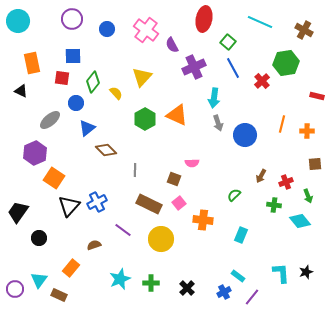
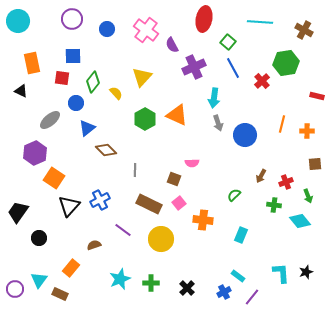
cyan line at (260, 22): rotated 20 degrees counterclockwise
blue cross at (97, 202): moved 3 px right, 2 px up
brown rectangle at (59, 295): moved 1 px right, 1 px up
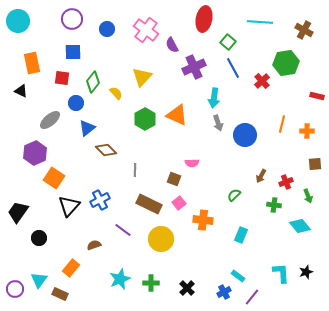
blue square at (73, 56): moved 4 px up
cyan diamond at (300, 221): moved 5 px down
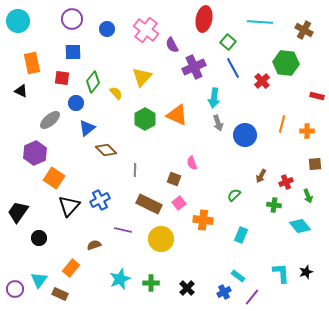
green hexagon at (286, 63): rotated 15 degrees clockwise
pink semicircle at (192, 163): rotated 72 degrees clockwise
purple line at (123, 230): rotated 24 degrees counterclockwise
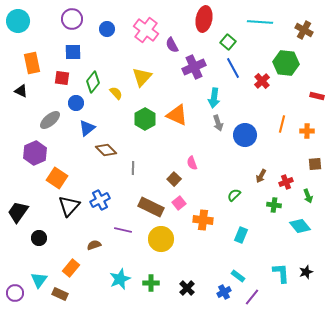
gray line at (135, 170): moved 2 px left, 2 px up
orange square at (54, 178): moved 3 px right
brown square at (174, 179): rotated 24 degrees clockwise
brown rectangle at (149, 204): moved 2 px right, 3 px down
purple circle at (15, 289): moved 4 px down
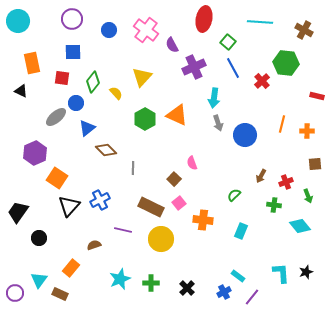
blue circle at (107, 29): moved 2 px right, 1 px down
gray ellipse at (50, 120): moved 6 px right, 3 px up
cyan rectangle at (241, 235): moved 4 px up
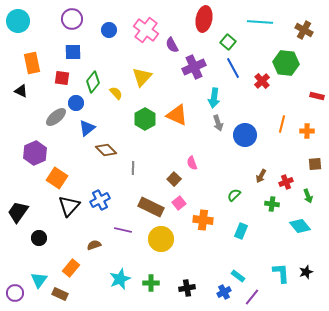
green cross at (274, 205): moved 2 px left, 1 px up
black cross at (187, 288): rotated 35 degrees clockwise
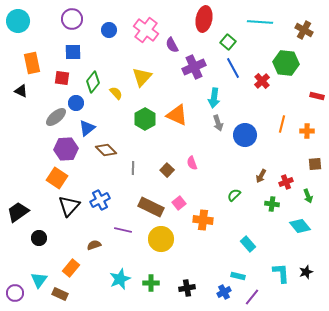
purple hexagon at (35, 153): moved 31 px right, 4 px up; rotated 20 degrees clockwise
brown square at (174, 179): moved 7 px left, 9 px up
black trapezoid at (18, 212): rotated 20 degrees clockwise
cyan rectangle at (241, 231): moved 7 px right, 13 px down; rotated 63 degrees counterclockwise
cyan rectangle at (238, 276): rotated 24 degrees counterclockwise
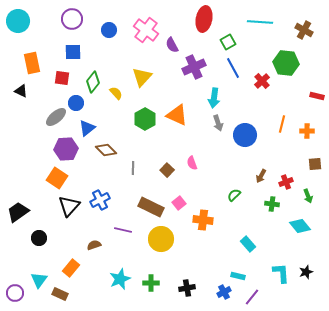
green square at (228, 42): rotated 21 degrees clockwise
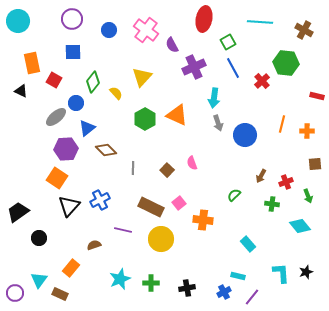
red square at (62, 78): moved 8 px left, 2 px down; rotated 21 degrees clockwise
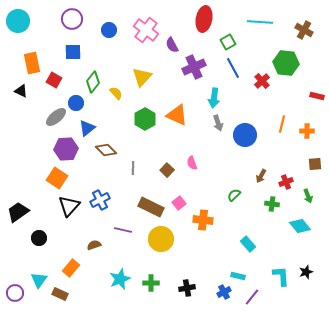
cyan L-shape at (281, 273): moved 3 px down
